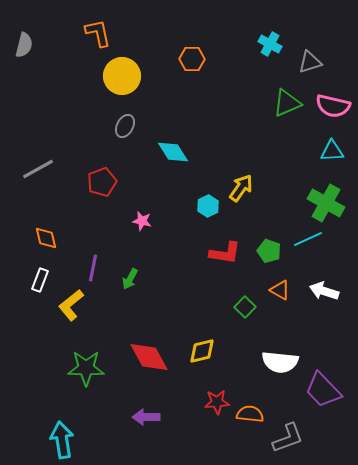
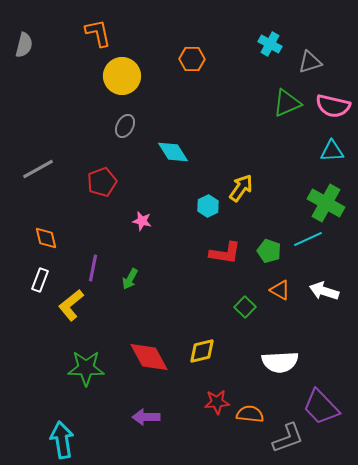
white semicircle: rotated 9 degrees counterclockwise
purple trapezoid: moved 2 px left, 17 px down
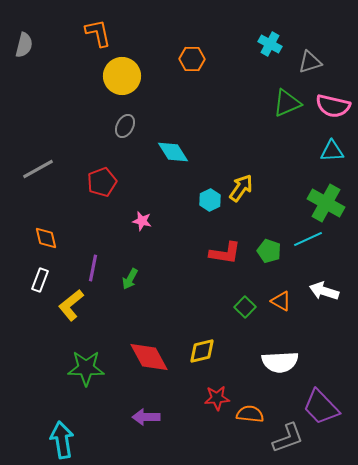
cyan hexagon: moved 2 px right, 6 px up
orange triangle: moved 1 px right, 11 px down
red star: moved 4 px up
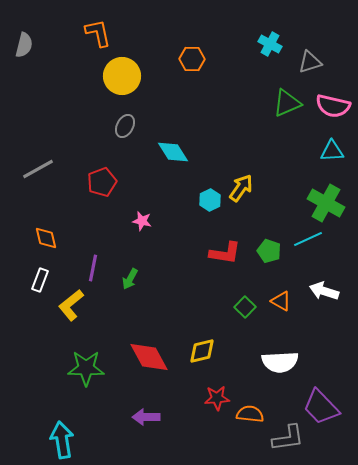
gray L-shape: rotated 12 degrees clockwise
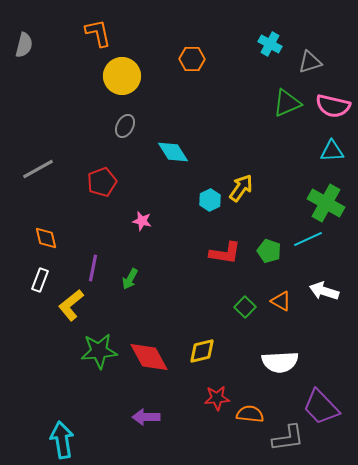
green star: moved 13 px right, 17 px up; rotated 6 degrees counterclockwise
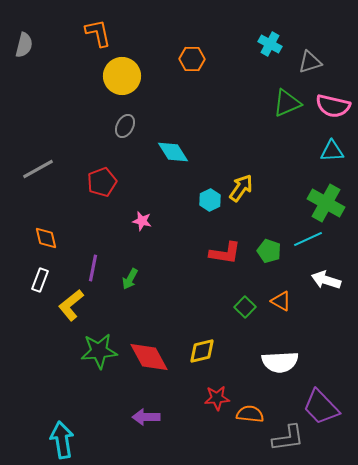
white arrow: moved 2 px right, 11 px up
